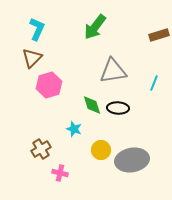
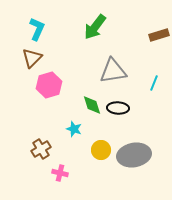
gray ellipse: moved 2 px right, 5 px up
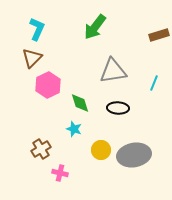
pink hexagon: moved 1 px left; rotated 10 degrees counterclockwise
green diamond: moved 12 px left, 2 px up
